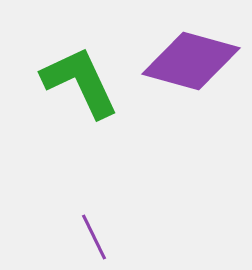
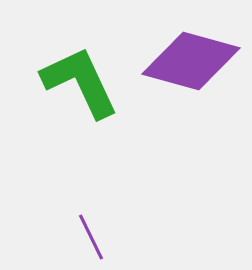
purple line: moved 3 px left
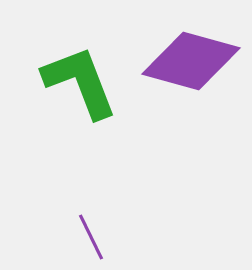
green L-shape: rotated 4 degrees clockwise
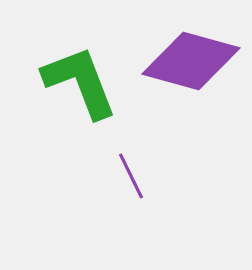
purple line: moved 40 px right, 61 px up
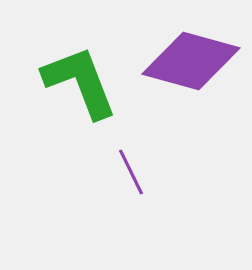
purple line: moved 4 px up
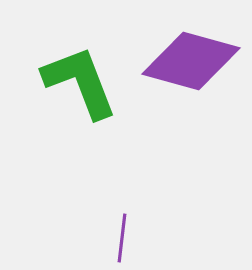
purple line: moved 9 px left, 66 px down; rotated 33 degrees clockwise
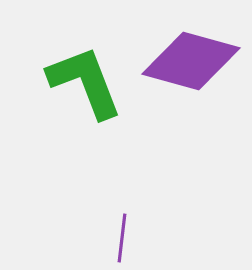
green L-shape: moved 5 px right
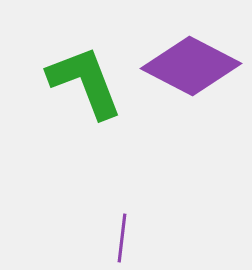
purple diamond: moved 5 px down; rotated 12 degrees clockwise
